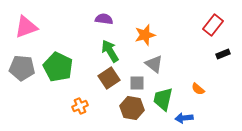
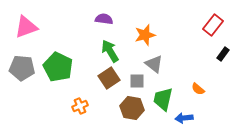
black rectangle: rotated 32 degrees counterclockwise
gray square: moved 2 px up
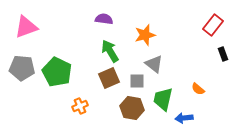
black rectangle: rotated 56 degrees counterclockwise
green pentagon: moved 1 px left, 5 px down
brown square: rotated 10 degrees clockwise
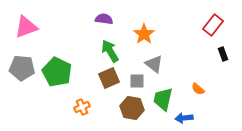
orange star: moved 1 px left, 1 px up; rotated 20 degrees counterclockwise
orange cross: moved 2 px right, 1 px down
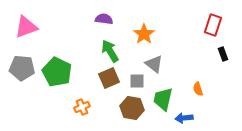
red rectangle: rotated 20 degrees counterclockwise
orange semicircle: rotated 32 degrees clockwise
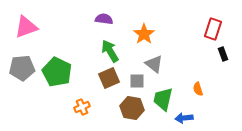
red rectangle: moved 4 px down
gray pentagon: rotated 10 degrees counterclockwise
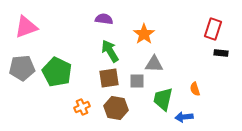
black rectangle: moved 2 px left, 1 px up; rotated 64 degrees counterclockwise
gray triangle: rotated 36 degrees counterclockwise
brown square: rotated 15 degrees clockwise
orange semicircle: moved 3 px left
brown hexagon: moved 16 px left
blue arrow: moved 1 px up
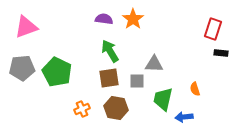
orange star: moved 11 px left, 15 px up
orange cross: moved 2 px down
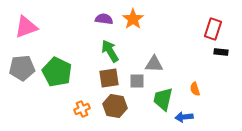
black rectangle: moved 1 px up
brown hexagon: moved 1 px left, 2 px up
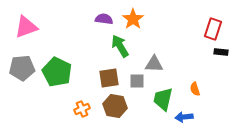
green arrow: moved 10 px right, 5 px up
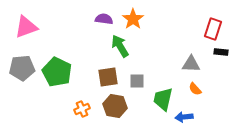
gray triangle: moved 37 px right
brown square: moved 1 px left, 1 px up
orange semicircle: rotated 24 degrees counterclockwise
